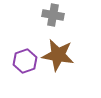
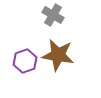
gray cross: rotated 20 degrees clockwise
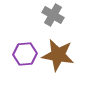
purple hexagon: moved 7 px up; rotated 15 degrees clockwise
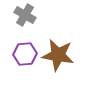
gray cross: moved 28 px left
